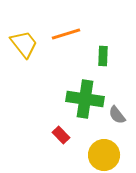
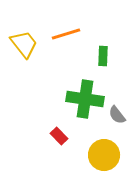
red rectangle: moved 2 px left, 1 px down
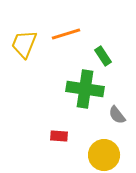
yellow trapezoid: rotated 120 degrees counterclockwise
green rectangle: rotated 36 degrees counterclockwise
green cross: moved 10 px up
red rectangle: rotated 42 degrees counterclockwise
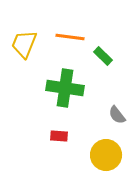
orange line: moved 4 px right, 3 px down; rotated 24 degrees clockwise
green rectangle: rotated 12 degrees counterclockwise
green cross: moved 20 px left, 1 px up
yellow circle: moved 2 px right
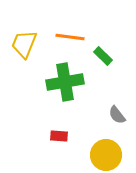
green cross: moved 6 px up; rotated 18 degrees counterclockwise
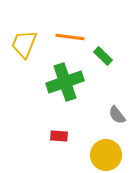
green cross: rotated 9 degrees counterclockwise
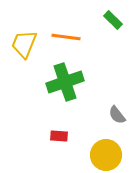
orange line: moved 4 px left
green rectangle: moved 10 px right, 36 px up
